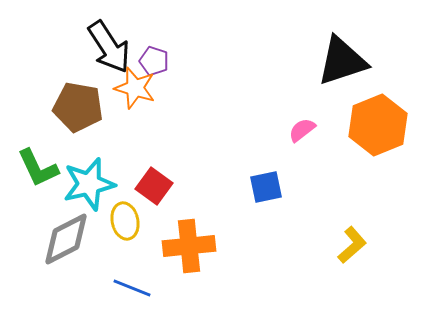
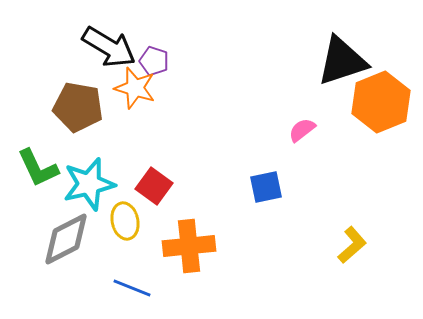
black arrow: rotated 26 degrees counterclockwise
orange hexagon: moved 3 px right, 23 px up
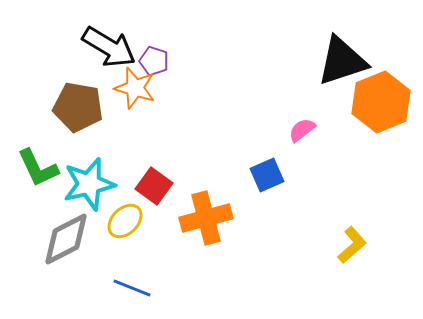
blue square: moved 1 px right, 12 px up; rotated 12 degrees counterclockwise
yellow ellipse: rotated 57 degrees clockwise
orange cross: moved 17 px right, 28 px up; rotated 9 degrees counterclockwise
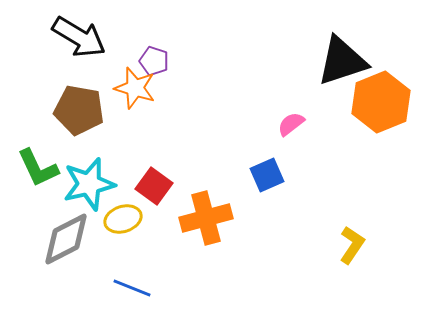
black arrow: moved 30 px left, 10 px up
brown pentagon: moved 1 px right, 3 px down
pink semicircle: moved 11 px left, 6 px up
yellow ellipse: moved 2 px left, 2 px up; rotated 27 degrees clockwise
yellow L-shape: rotated 15 degrees counterclockwise
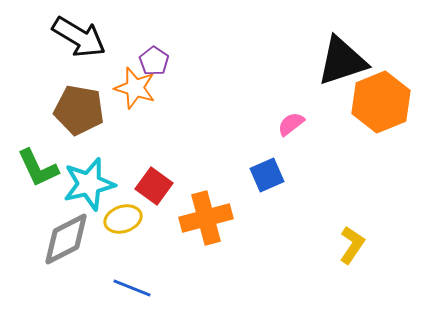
purple pentagon: rotated 16 degrees clockwise
